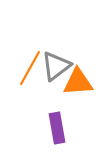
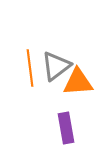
orange line: rotated 36 degrees counterclockwise
purple rectangle: moved 9 px right
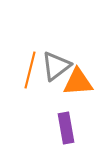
orange line: moved 2 px down; rotated 21 degrees clockwise
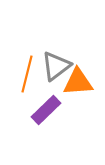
orange line: moved 3 px left, 4 px down
purple rectangle: moved 20 px left, 18 px up; rotated 56 degrees clockwise
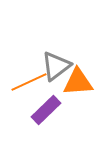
orange line: moved 2 px right, 8 px down; rotated 51 degrees clockwise
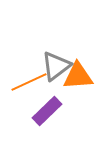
orange triangle: moved 6 px up
purple rectangle: moved 1 px right, 1 px down
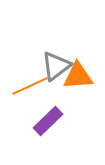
orange line: moved 1 px right, 4 px down
purple rectangle: moved 1 px right, 10 px down
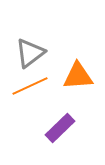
gray triangle: moved 26 px left, 13 px up
purple rectangle: moved 12 px right, 7 px down
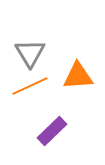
gray triangle: rotated 24 degrees counterclockwise
purple rectangle: moved 8 px left, 3 px down
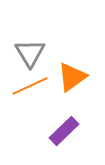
orange triangle: moved 6 px left, 1 px down; rotated 32 degrees counterclockwise
purple rectangle: moved 12 px right
